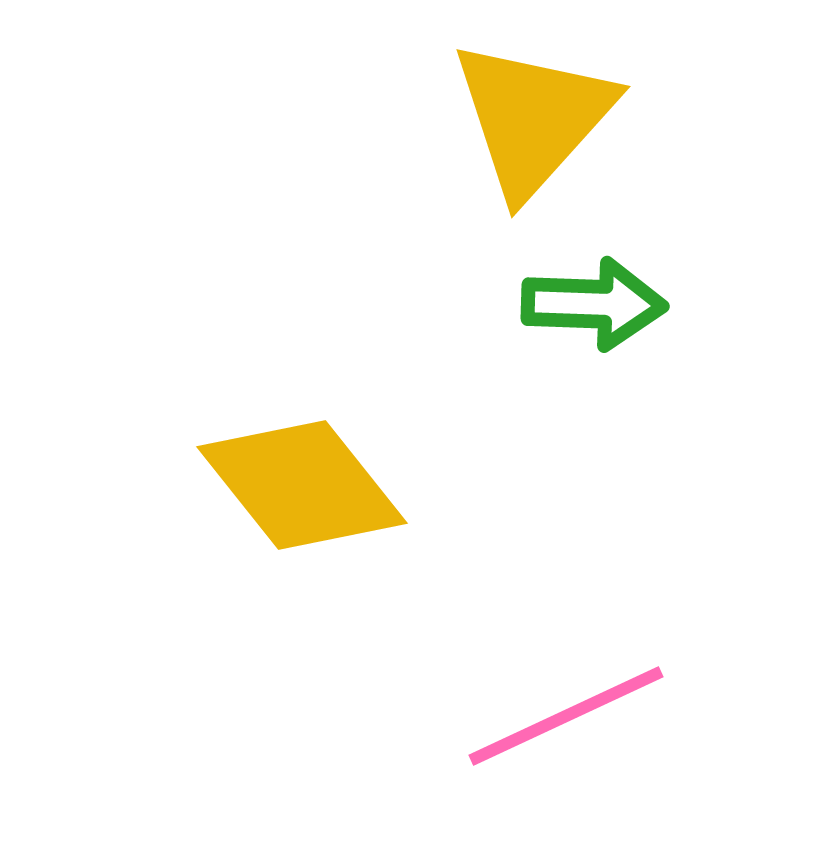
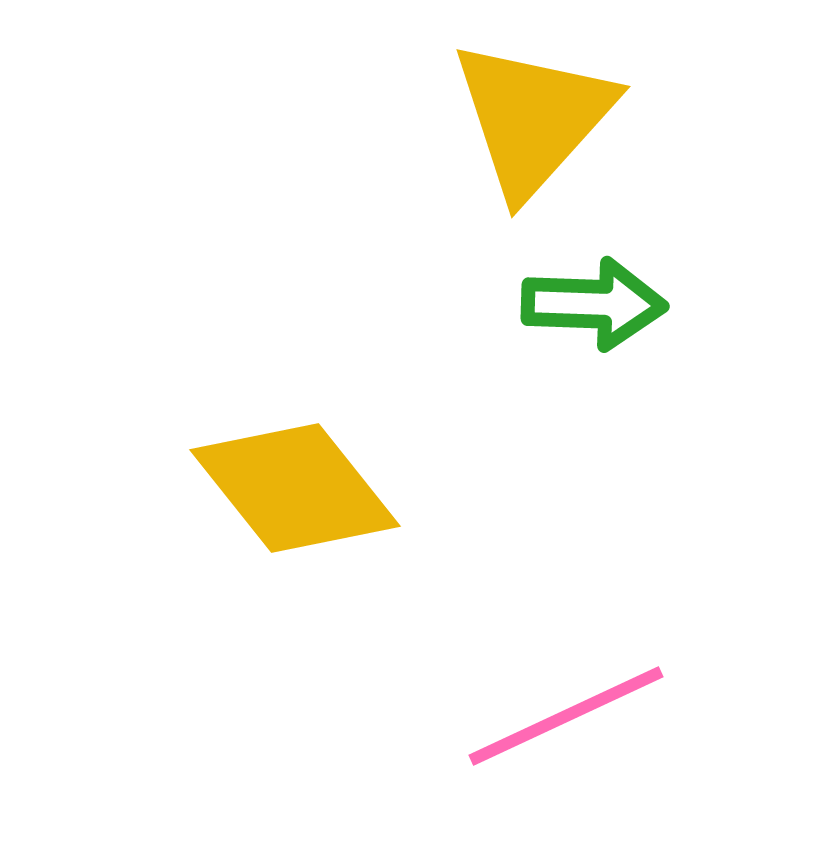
yellow diamond: moved 7 px left, 3 px down
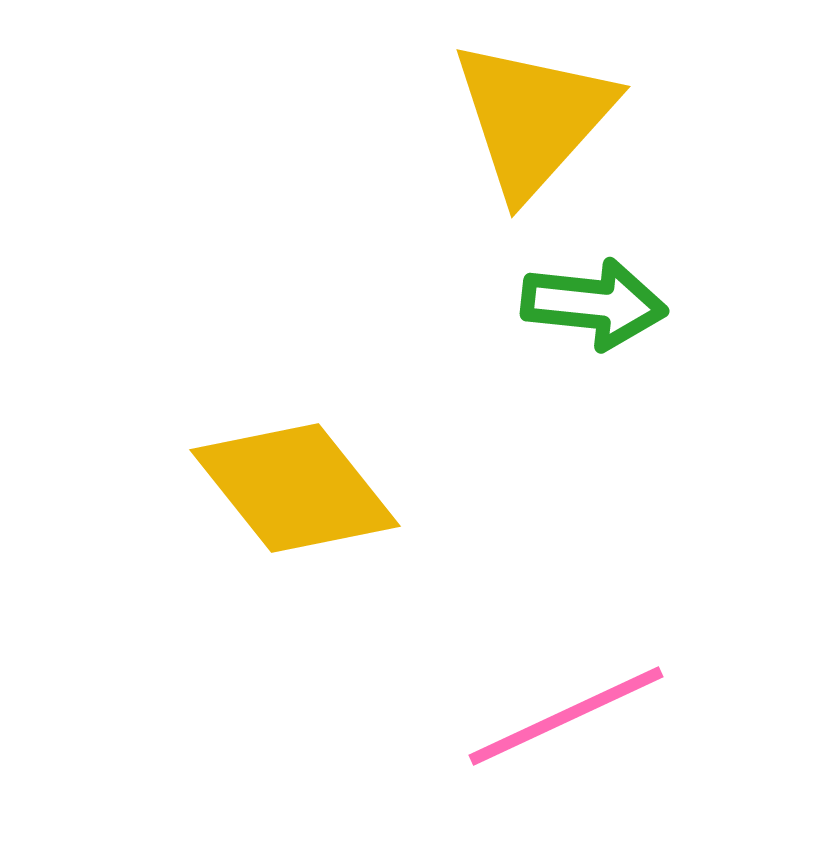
green arrow: rotated 4 degrees clockwise
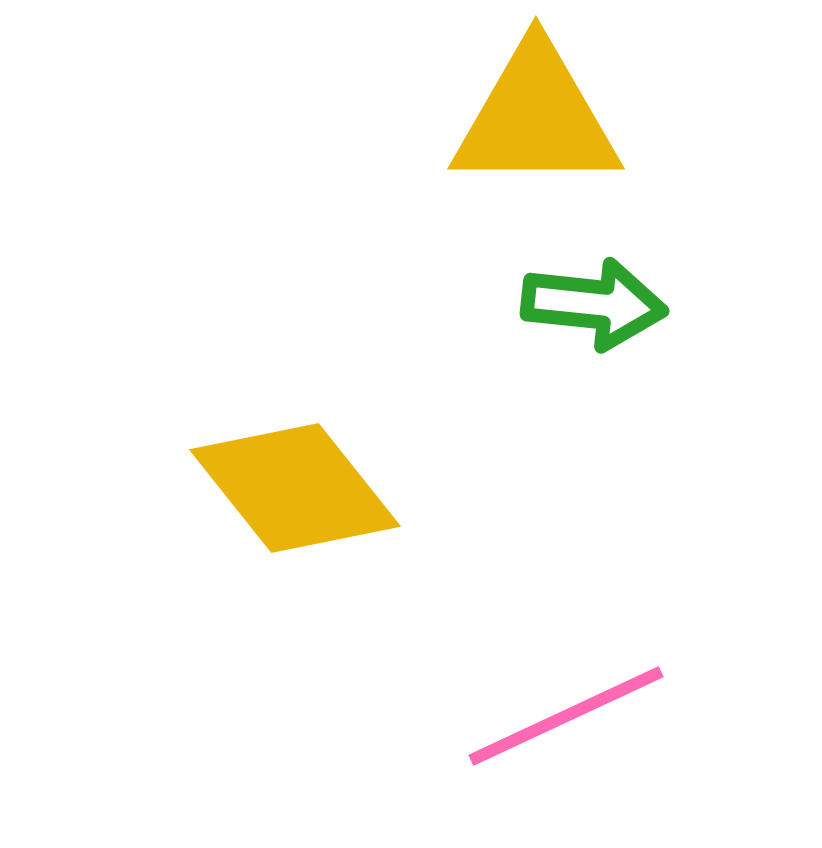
yellow triangle: moved 3 px right; rotated 48 degrees clockwise
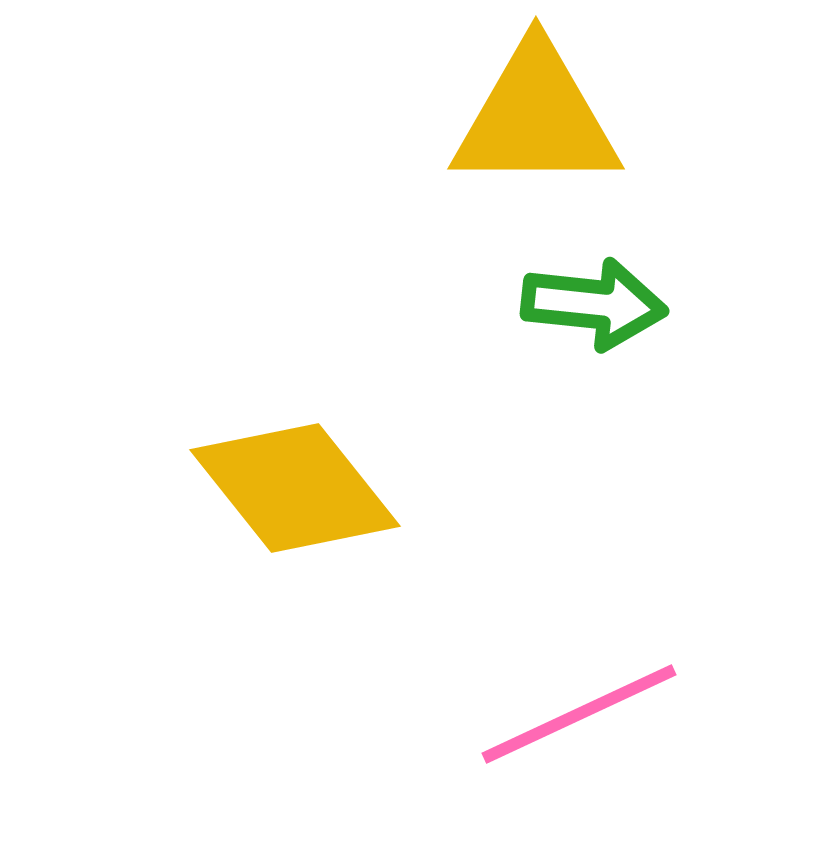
pink line: moved 13 px right, 2 px up
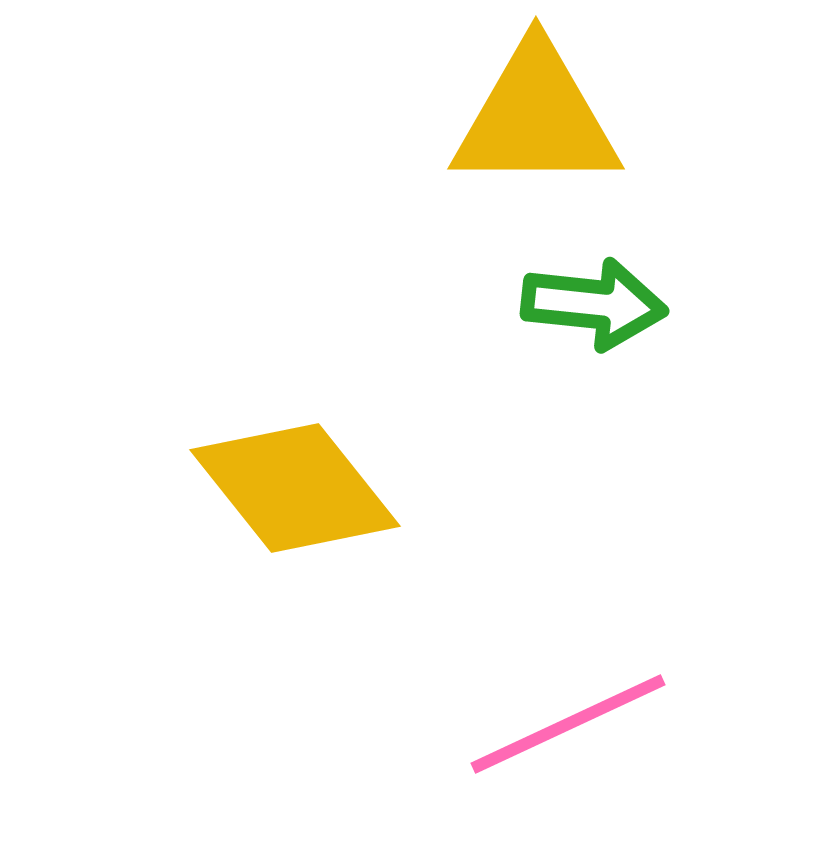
pink line: moved 11 px left, 10 px down
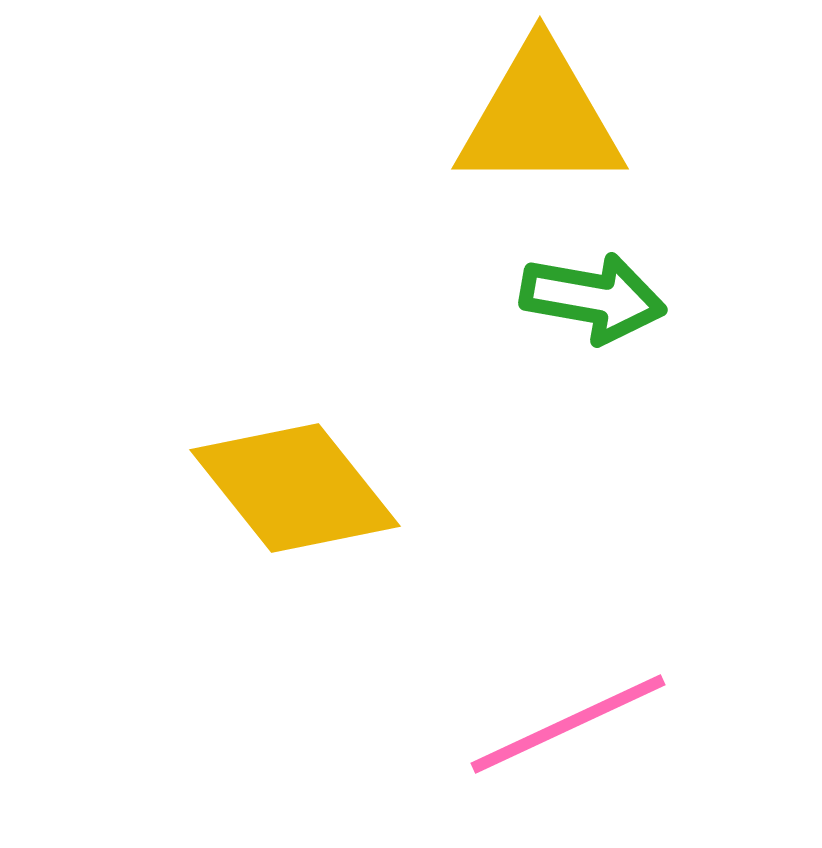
yellow triangle: moved 4 px right
green arrow: moved 1 px left, 6 px up; rotated 4 degrees clockwise
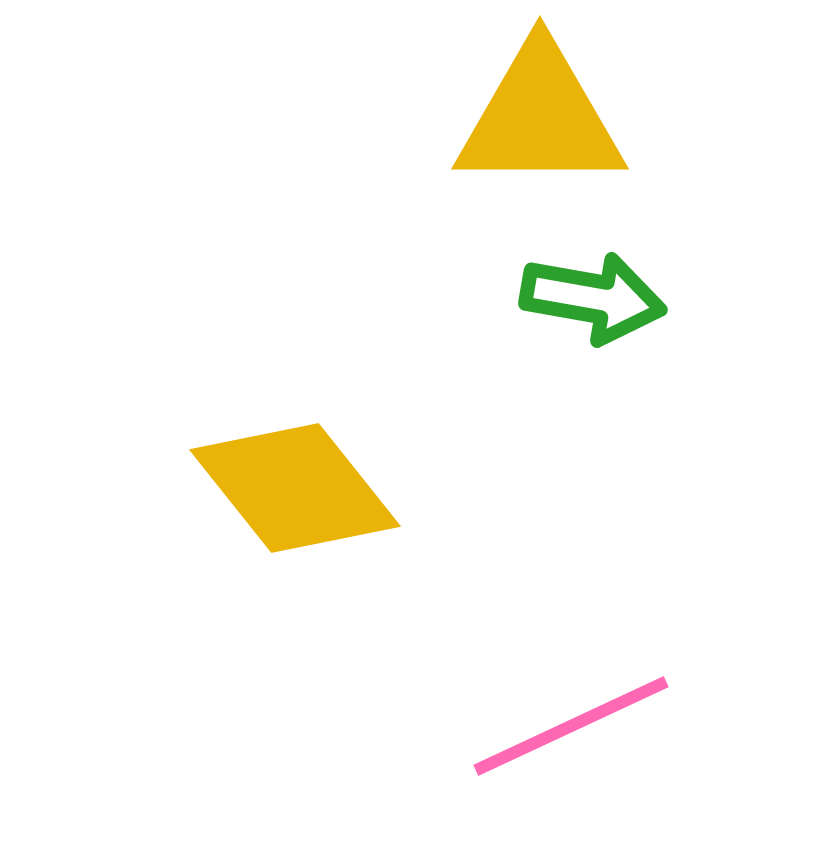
pink line: moved 3 px right, 2 px down
